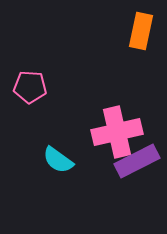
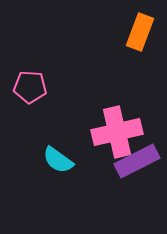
orange rectangle: moved 1 px left, 1 px down; rotated 9 degrees clockwise
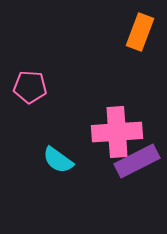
pink cross: rotated 9 degrees clockwise
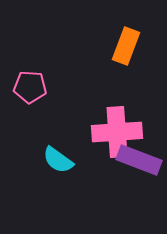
orange rectangle: moved 14 px left, 14 px down
purple rectangle: moved 2 px right, 1 px up; rotated 48 degrees clockwise
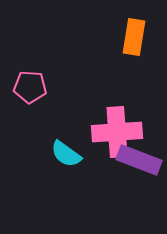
orange rectangle: moved 8 px right, 9 px up; rotated 12 degrees counterclockwise
cyan semicircle: moved 8 px right, 6 px up
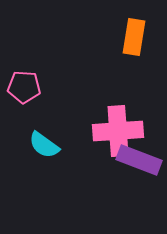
pink pentagon: moved 6 px left
pink cross: moved 1 px right, 1 px up
cyan semicircle: moved 22 px left, 9 px up
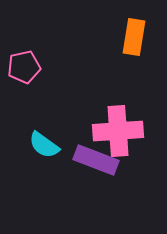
pink pentagon: moved 20 px up; rotated 16 degrees counterclockwise
purple rectangle: moved 43 px left
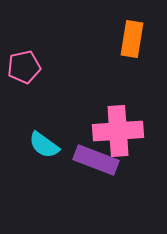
orange rectangle: moved 2 px left, 2 px down
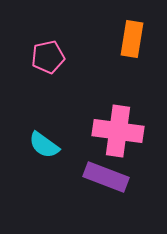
pink pentagon: moved 24 px right, 10 px up
pink cross: rotated 12 degrees clockwise
purple rectangle: moved 10 px right, 17 px down
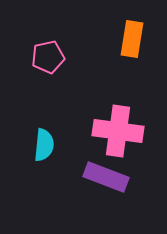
cyan semicircle: rotated 120 degrees counterclockwise
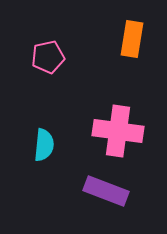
purple rectangle: moved 14 px down
